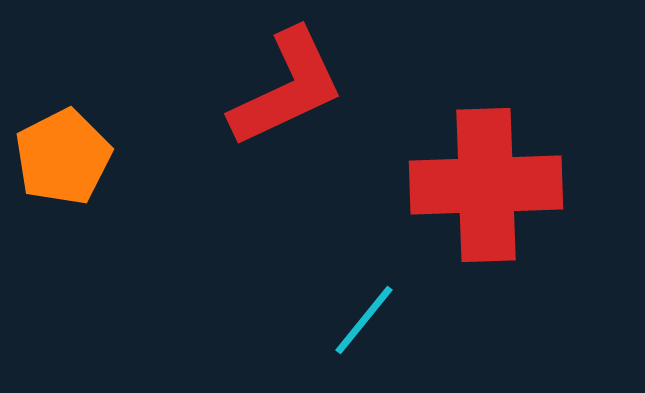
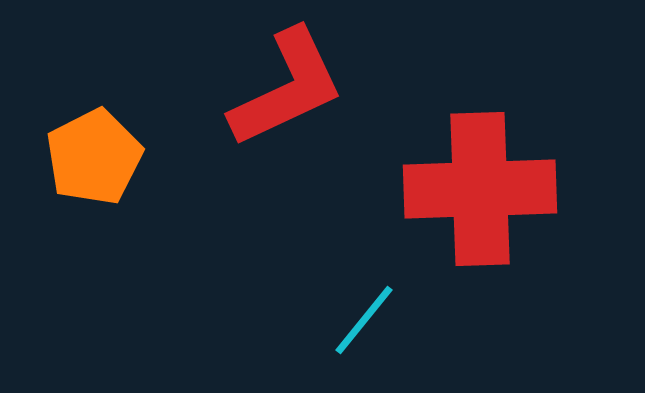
orange pentagon: moved 31 px right
red cross: moved 6 px left, 4 px down
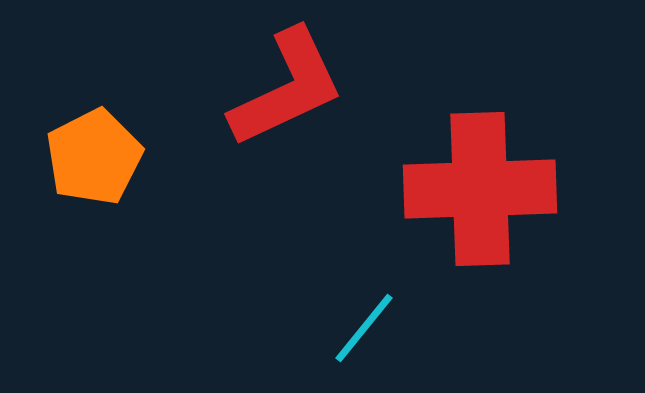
cyan line: moved 8 px down
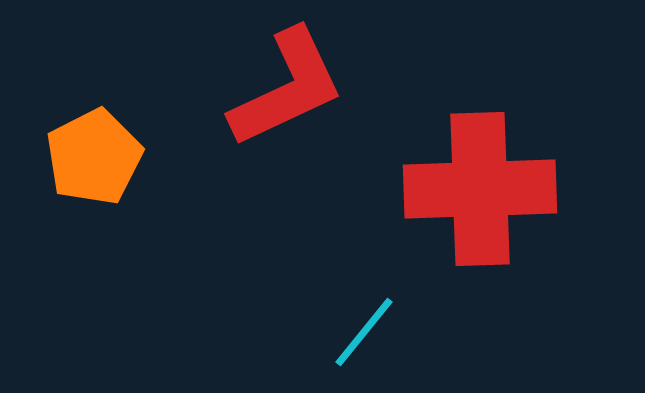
cyan line: moved 4 px down
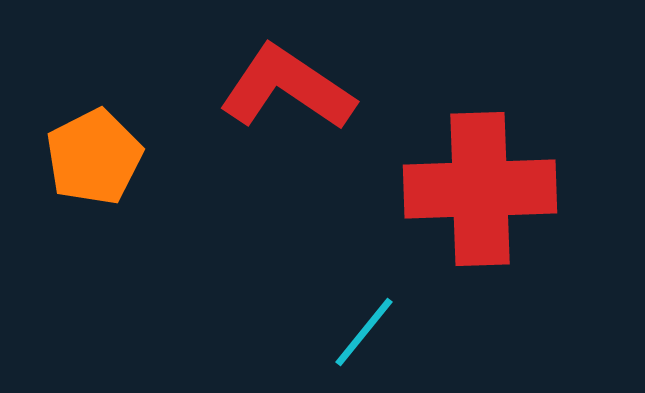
red L-shape: rotated 121 degrees counterclockwise
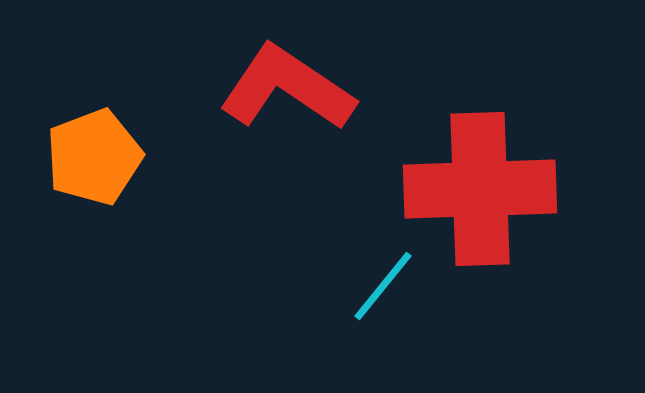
orange pentagon: rotated 6 degrees clockwise
cyan line: moved 19 px right, 46 px up
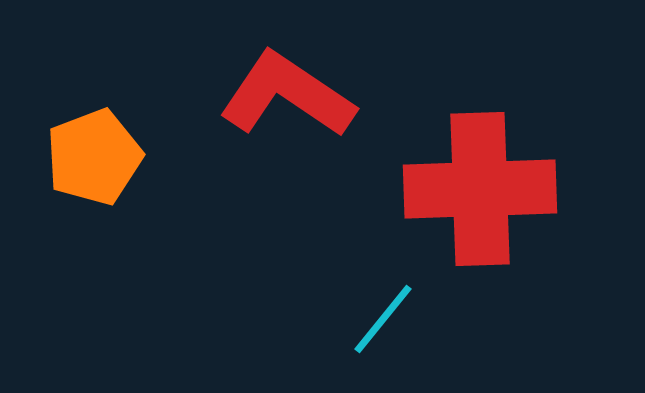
red L-shape: moved 7 px down
cyan line: moved 33 px down
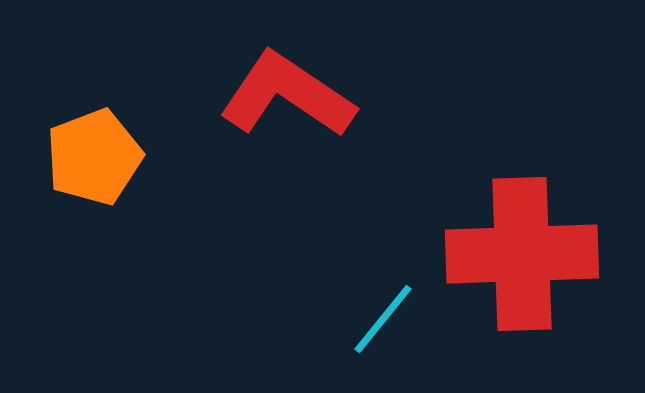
red cross: moved 42 px right, 65 px down
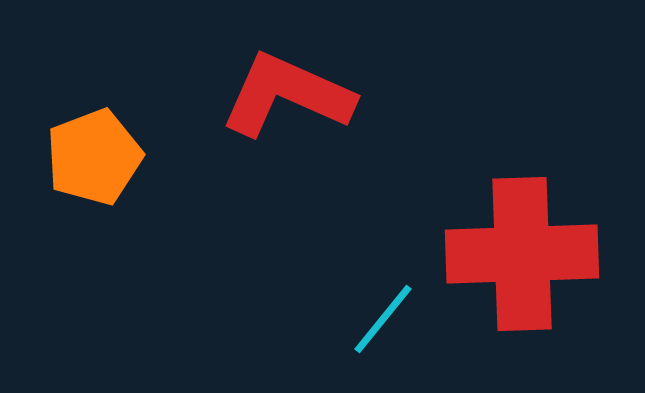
red L-shape: rotated 10 degrees counterclockwise
